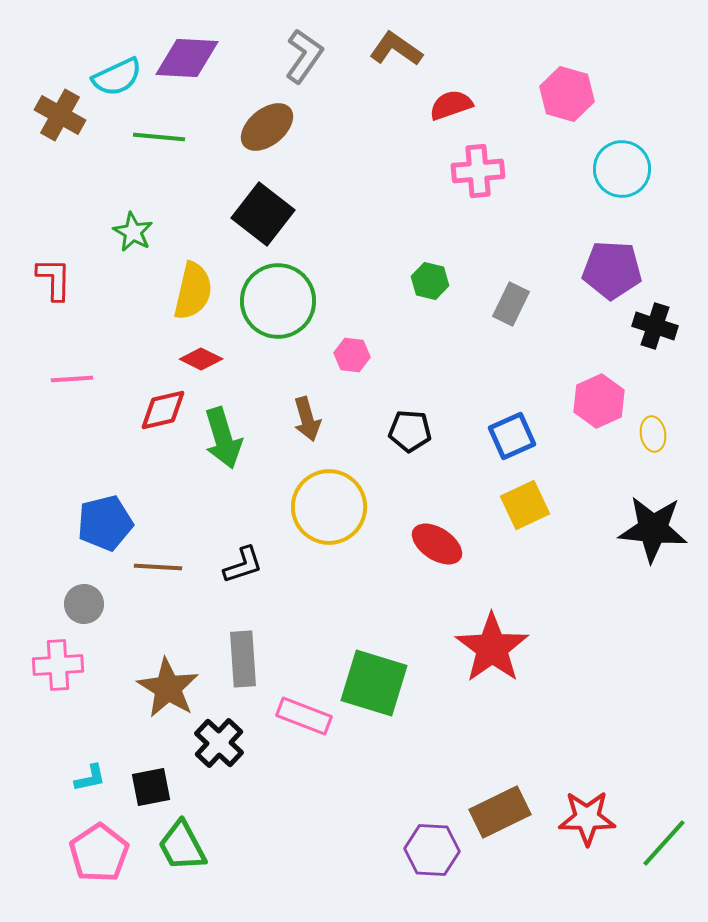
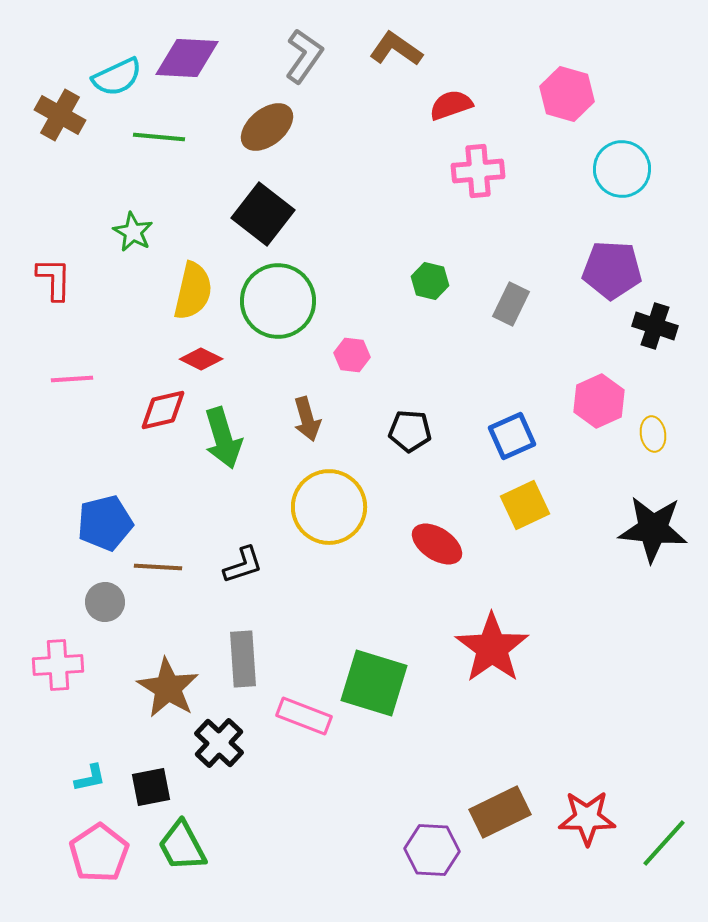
gray circle at (84, 604): moved 21 px right, 2 px up
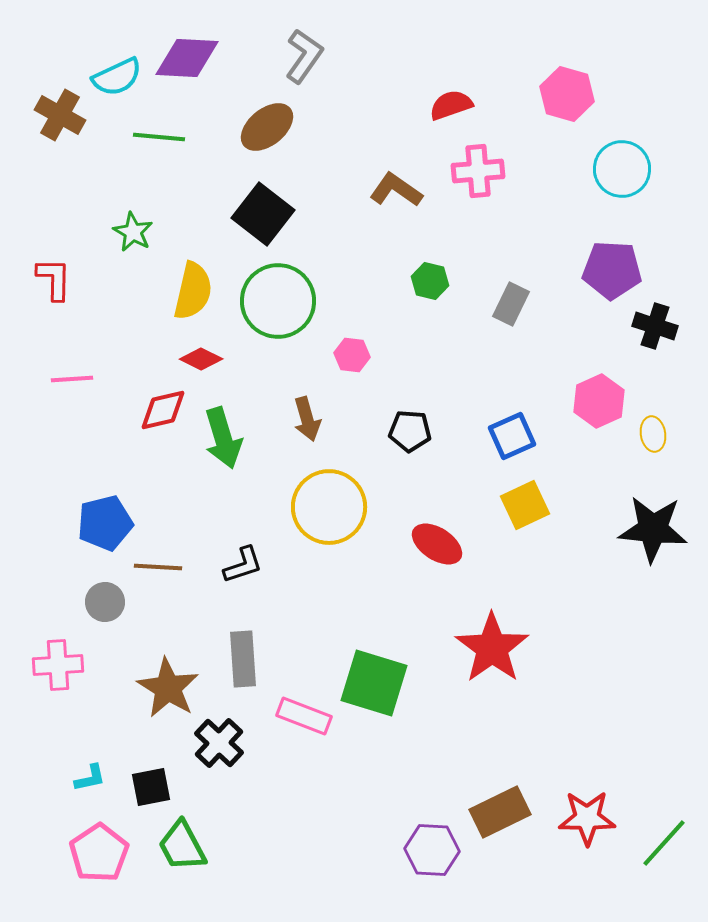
brown L-shape at (396, 49): moved 141 px down
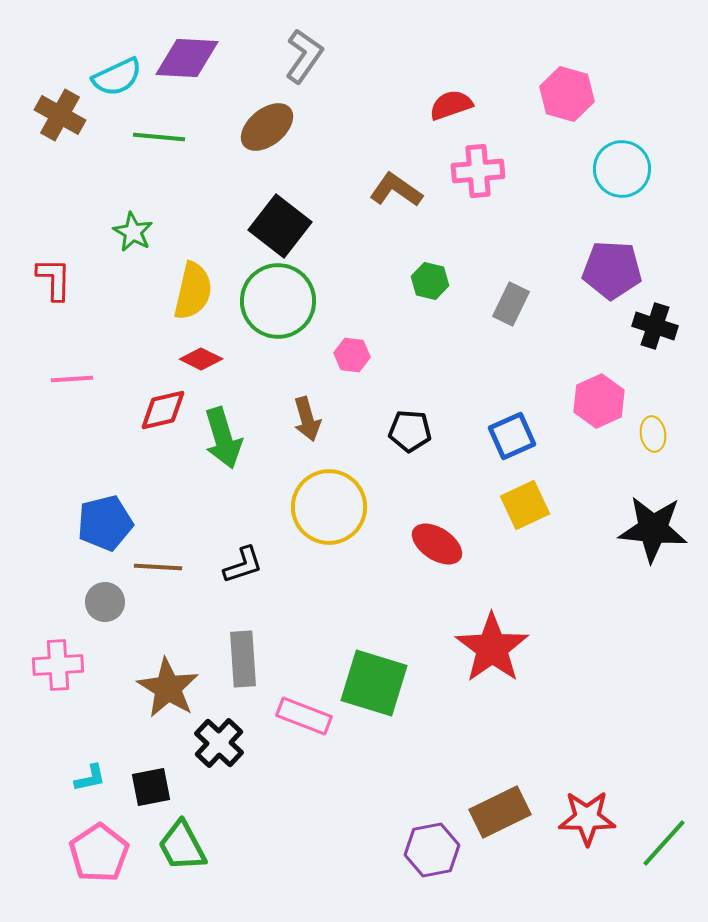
black square at (263, 214): moved 17 px right, 12 px down
purple hexagon at (432, 850): rotated 14 degrees counterclockwise
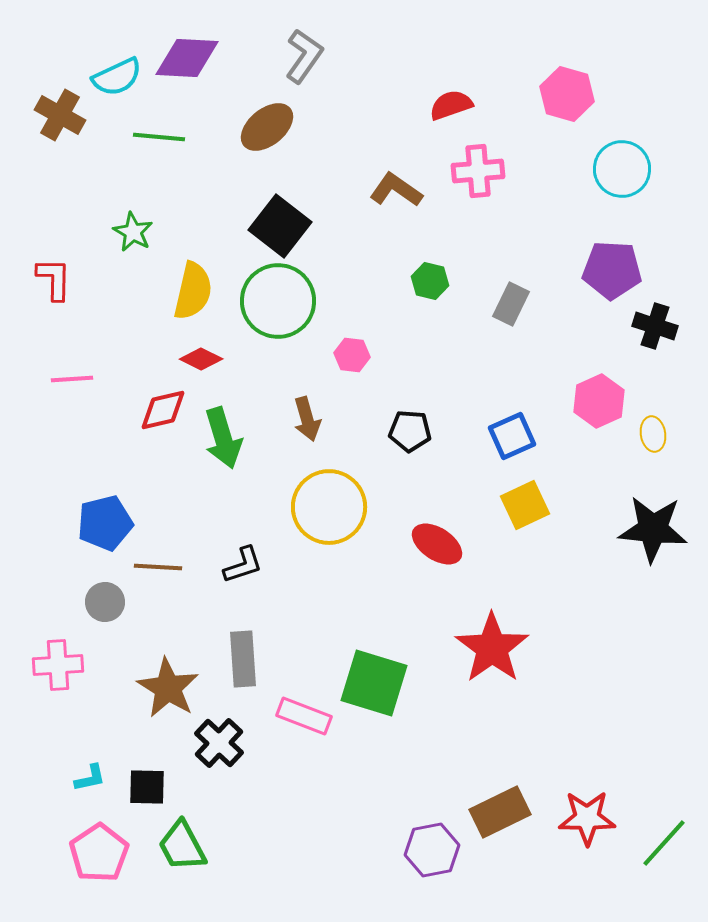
black square at (151, 787): moved 4 px left; rotated 12 degrees clockwise
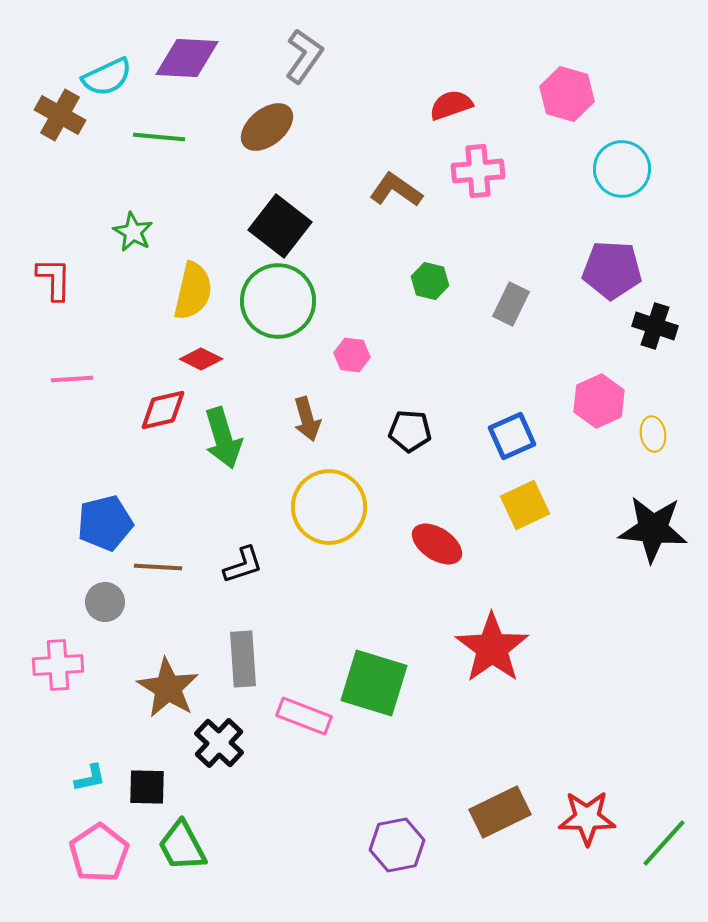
cyan semicircle at (117, 77): moved 10 px left
purple hexagon at (432, 850): moved 35 px left, 5 px up
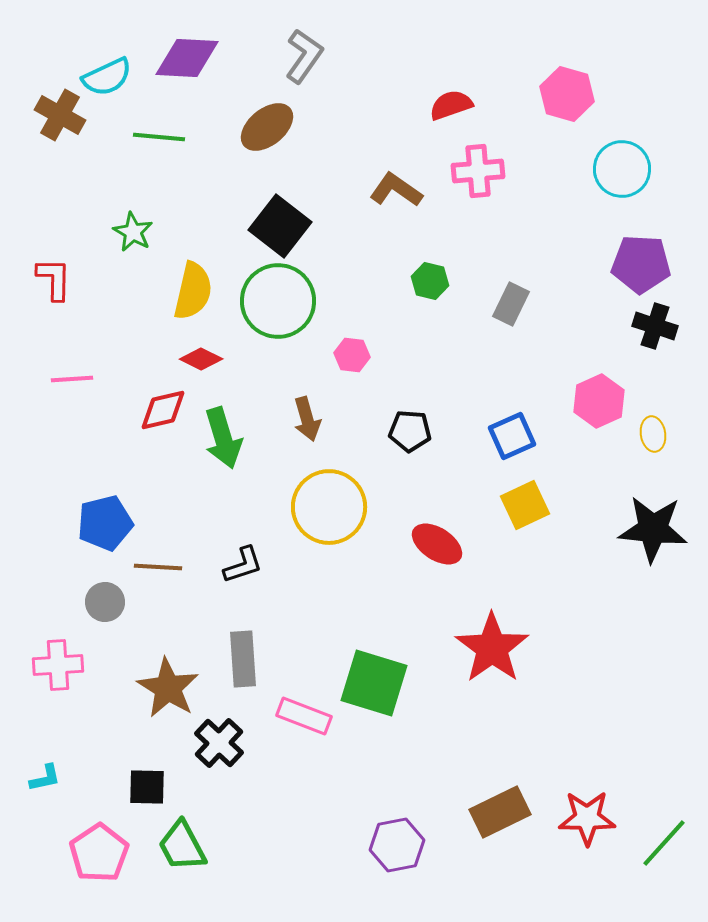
purple pentagon at (612, 270): moved 29 px right, 6 px up
cyan L-shape at (90, 778): moved 45 px left
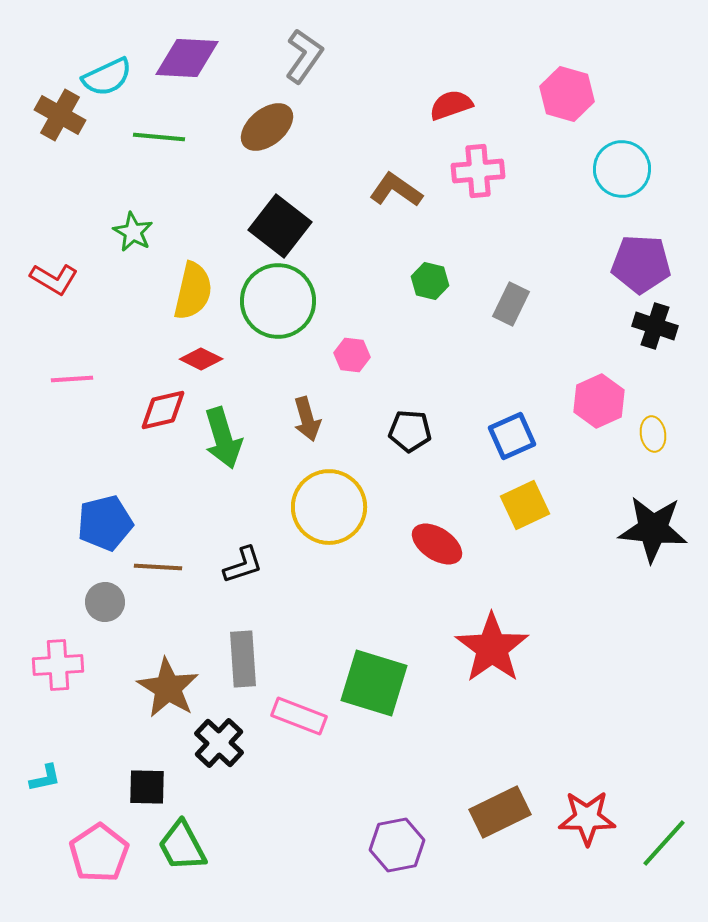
red L-shape at (54, 279): rotated 120 degrees clockwise
pink rectangle at (304, 716): moved 5 px left
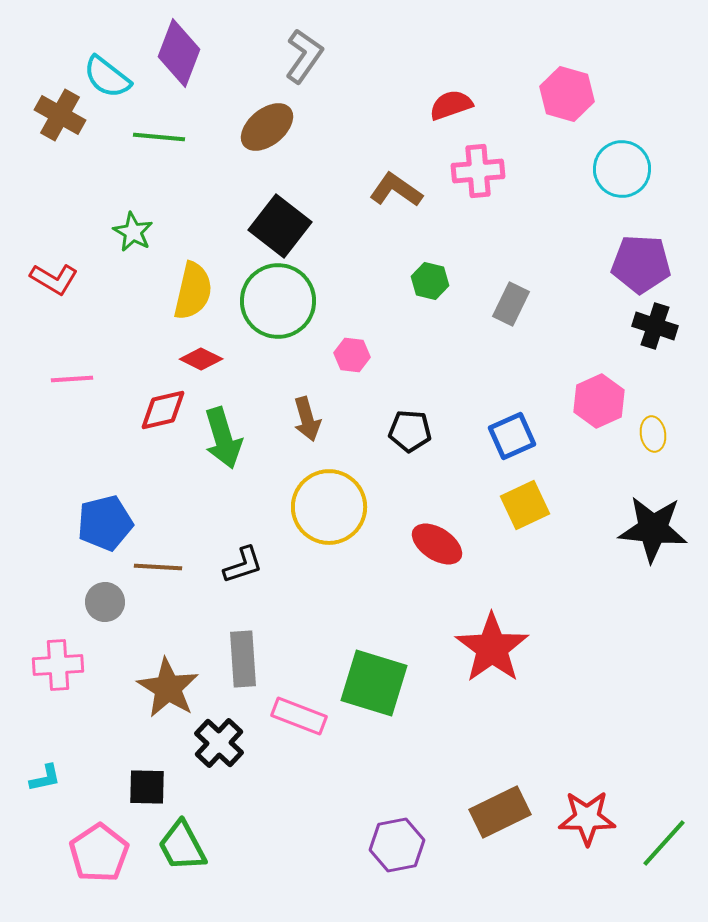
purple diamond at (187, 58): moved 8 px left, 5 px up; rotated 72 degrees counterclockwise
cyan semicircle at (107, 77): rotated 63 degrees clockwise
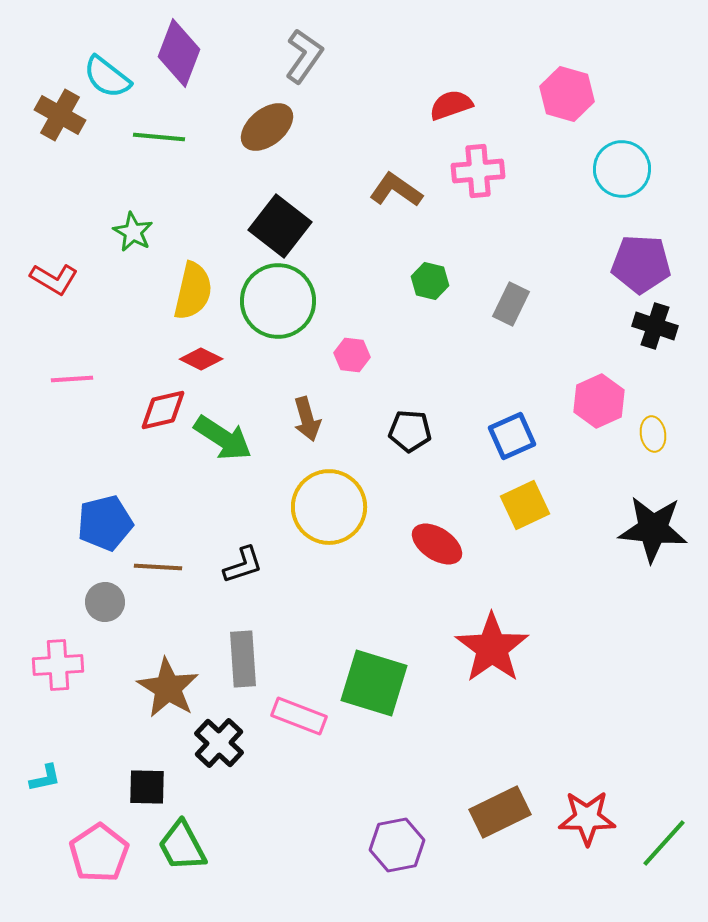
green arrow at (223, 438): rotated 40 degrees counterclockwise
